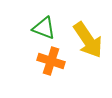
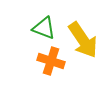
yellow arrow: moved 5 px left
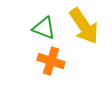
yellow arrow: moved 1 px right, 14 px up
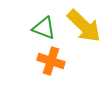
yellow arrow: rotated 12 degrees counterclockwise
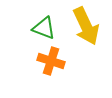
yellow arrow: moved 2 px right; rotated 21 degrees clockwise
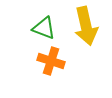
yellow arrow: rotated 12 degrees clockwise
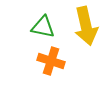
green triangle: moved 1 px left, 1 px up; rotated 10 degrees counterclockwise
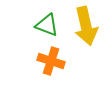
green triangle: moved 4 px right, 2 px up; rotated 10 degrees clockwise
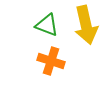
yellow arrow: moved 1 px up
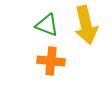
orange cross: rotated 12 degrees counterclockwise
